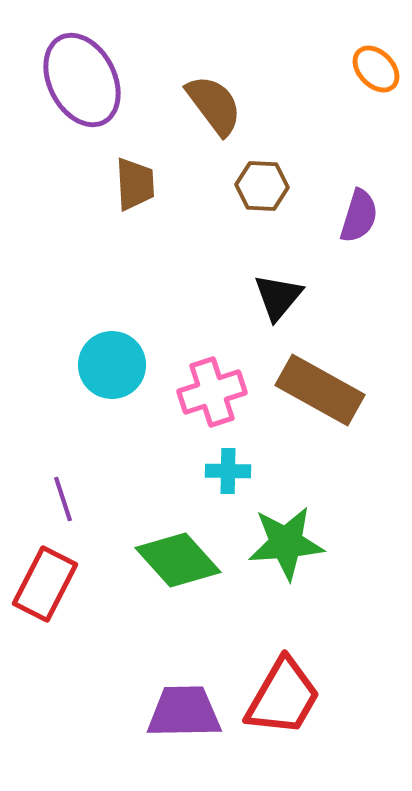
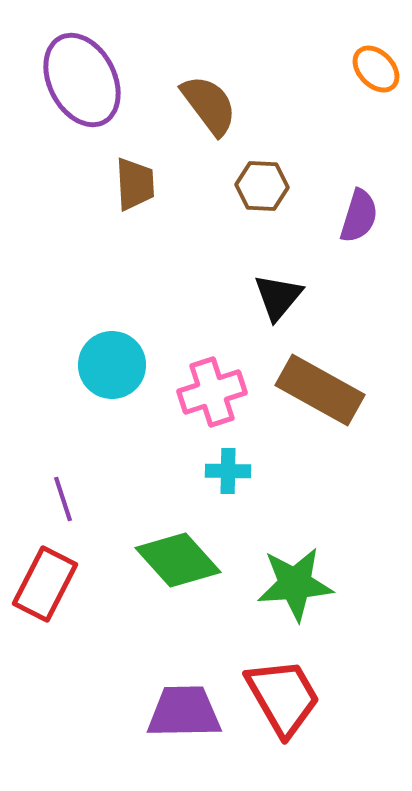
brown semicircle: moved 5 px left
green star: moved 9 px right, 41 px down
red trapezoid: rotated 60 degrees counterclockwise
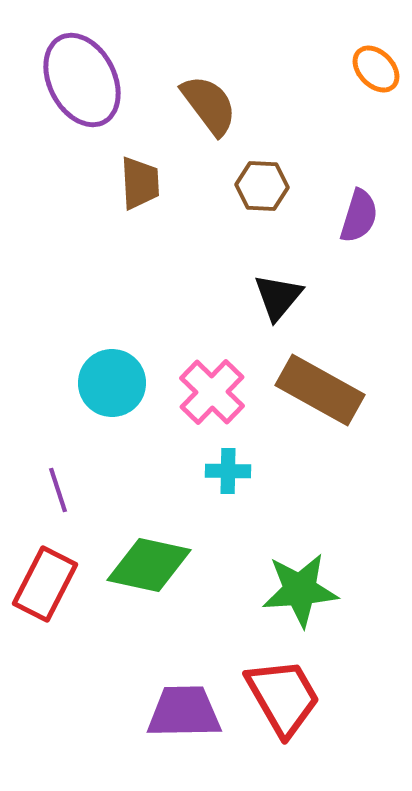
brown trapezoid: moved 5 px right, 1 px up
cyan circle: moved 18 px down
pink cross: rotated 28 degrees counterclockwise
purple line: moved 5 px left, 9 px up
green diamond: moved 29 px left, 5 px down; rotated 36 degrees counterclockwise
green star: moved 5 px right, 6 px down
